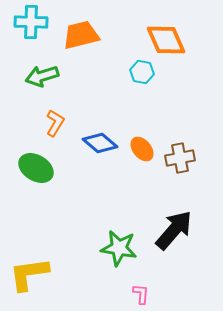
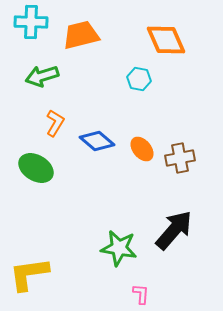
cyan hexagon: moved 3 px left, 7 px down
blue diamond: moved 3 px left, 2 px up
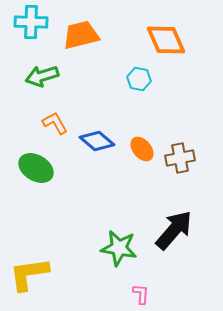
orange L-shape: rotated 60 degrees counterclockwise
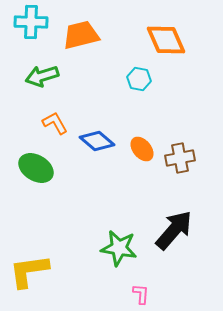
yellow L-shape: moved 3 px up
